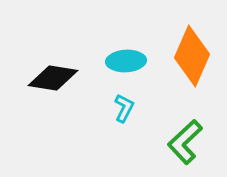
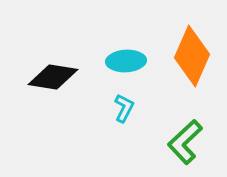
black diamond: moved 1 px up
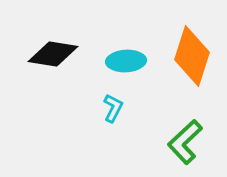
orange diamond: rotated 6 degrees counterclockwise
black diamond: moved 23 px up
cyan L-shape: moved 11 px left
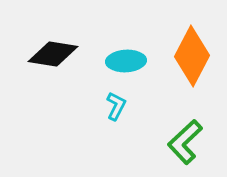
orange diamond: rotated 10 degrees clockwise
cyan L-shape: moved 3 px right, 2 px up
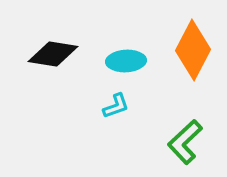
orange diamond: moved 1 px right, 6 px up
cyan L-shape: rotated 44 degrees clockwise
